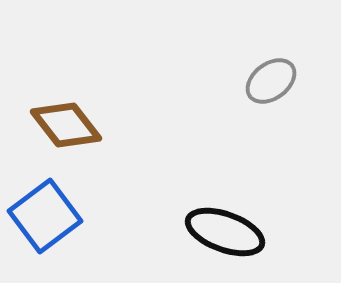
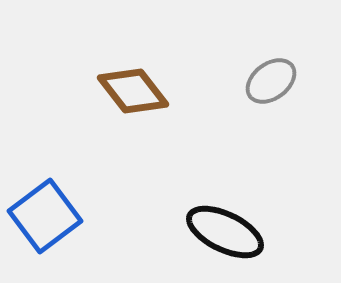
brown diamond: moved 67 px right, 34 px up
black ellipse: rotated 6 degrees clockwise
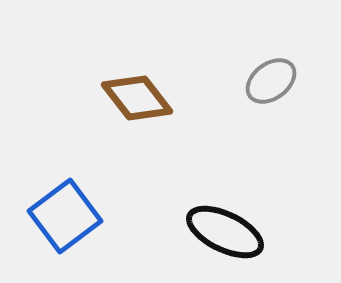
brown diamond: moved 4 px right, 7 px down
blue square: moved 20 px right
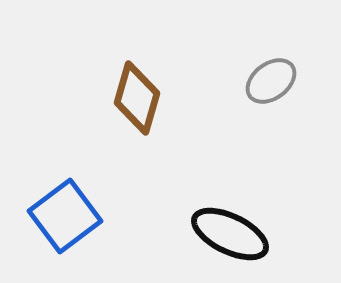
brown diamond: rotated 54 degrees clockwise
black ellipse: moved 5 px right, 2 px down
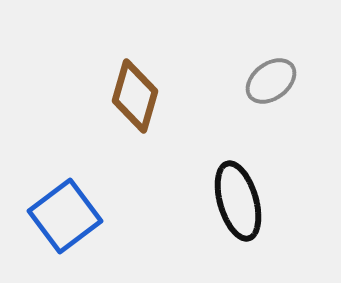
brown diamond: moved 2 px left, 2 px up
black ellipse: moved 8 px right, 33 px up; rotated 48 degrees clockwise
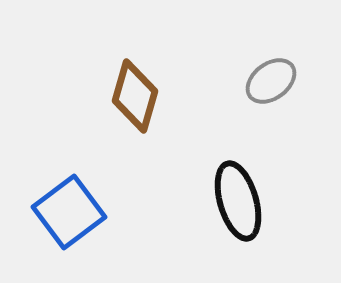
blue square: moved 4 px right, 4 px up
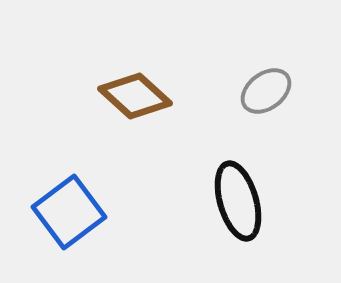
gray ellipse: moved 5 px left, 10 px down
brown diamond: rotated 64 degrees counterclockwise
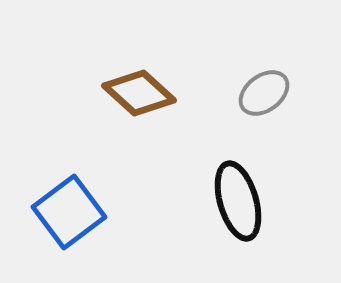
gray ellipse: moved 2 px left, 2 px down
brown diamond: moved 4 px right, 3 px up
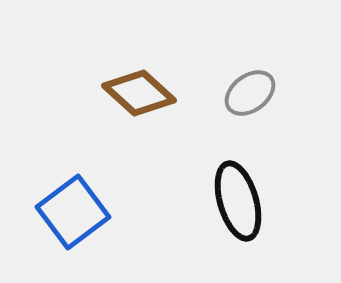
gray ellipse: moved 14 px left
blue square: moved 4 px right
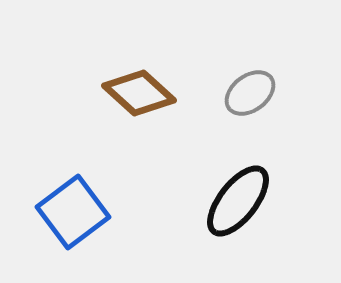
black ellipse: rotated 54 degrees clockwise
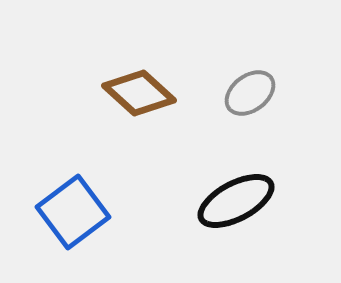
black ellipse: moved 2 px left; rotated 24 degrees clockwise
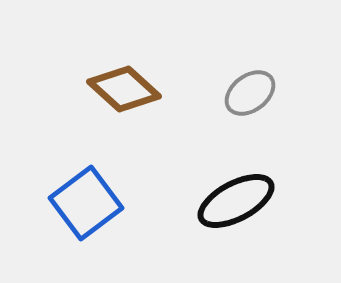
brown diamond: moved 15 px left, 4 px up
blue square: moved 13 px right, 9 px up
